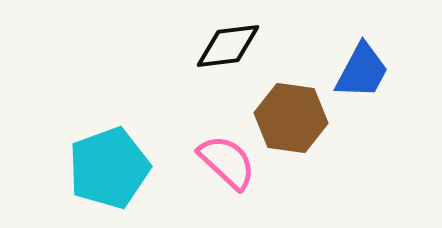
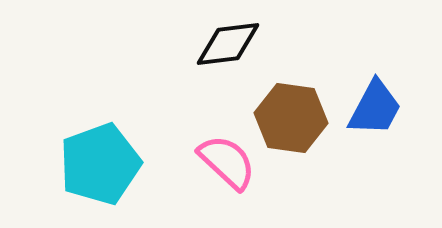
black diamond: moved 2 px up
blue trapezoid: moved 13 px right, 37 px down
cyan pentagon: moved 9 px left, 4 px up
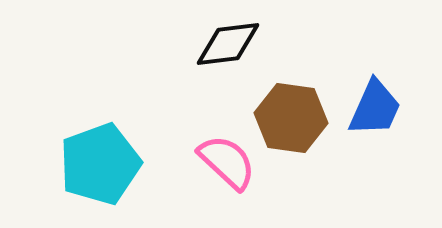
blue trapezoid: rotated 4 degrees counterclockwise
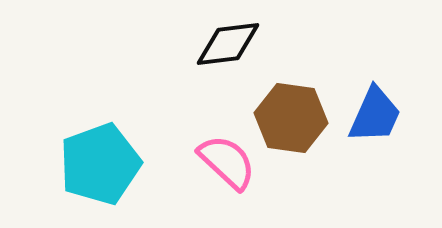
blue trapezoid: moved 7 px down
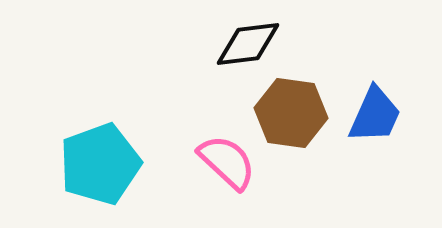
black diamond: moved 20 px right
brown hexagon: moved 5 px up
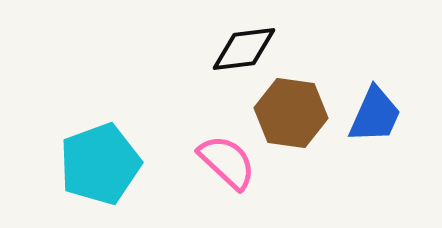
black diamond: moved 4 px left, 5 px down
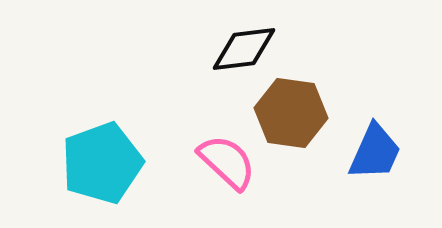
blue trapezoid: moved 37 px down
cyan pentagon: moved 2 px right, 1 px up
